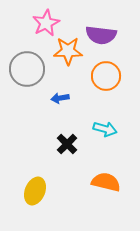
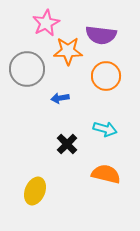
orange semicircle: moved 8 px up
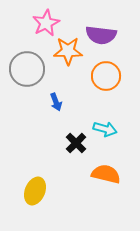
blue arrow: moved 4 px left, 4 px down; rotated 102 degrees counterclockwise
black cross: moved 9 px right, 1 px up
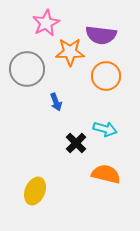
orange star: moved 2 px right, 1 px down
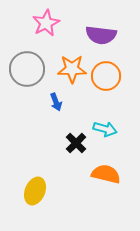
orange star: moved 2 px right, 17 px down
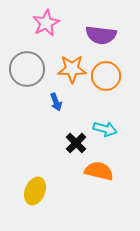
orange semicircle: moved 7 px left, 3 px up
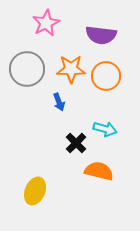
orange star: moved 1 px left
blue arrow: moved 3 px right
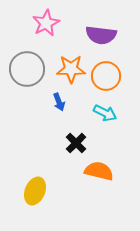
cyan arrow: moved 16 px up; rotated 10 degrees clockwise
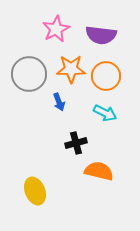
pink star: moved 10 px right, 6 px down
gray circle: moved 2 px right, 5 px down
black cross: rotated 30 degrees clockwise
yellow ellipse: rotated 44 degrees counterclockwise
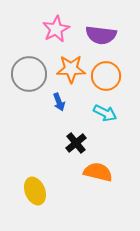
black cross: rotated 25 degrees counterclockwise
orange semicircle: moved 1 px left, 1 px down
